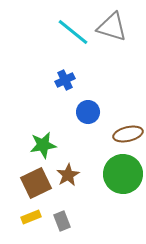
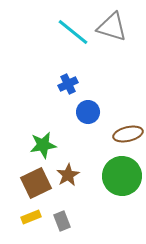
blue cross: moved 3 px right, 4 px down
green circle: moved 1 px left, 2 px down
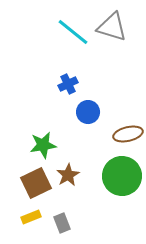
gray rectangle: moved 2 px down
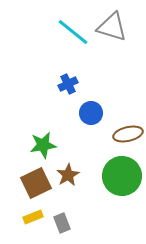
blue circle: moved 3 px right, 1 px down
yellow rectangle: moved 2 px right
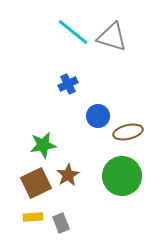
gray triangle: moved 10 px down
blue circle: moved 7 px right, 3 px down
brown ellipse: moved 2 px up
yellow rectangle: rotated 18 degrees clockwise
gray rectangle: moved 1 px left
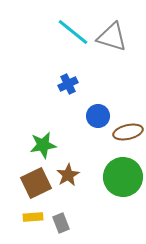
green circle: moved 1 px right, 1 px down
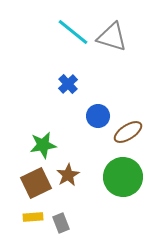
blue cross: rotated 18 degrees counterclockwise
brown ellipse: rotated 20 degrees counterclockwise
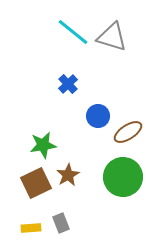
yellow rectangle: moved 2 px left, 11 px down
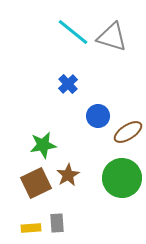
green circle: moved 1 px left, 1 px down
gray rectangle: moved 4 px left; rotated 18 degrees clockwise
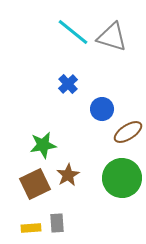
blue circle: moved 4 px right, 7 px up
brown square: moved 1 px left, 1 px down
